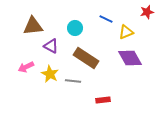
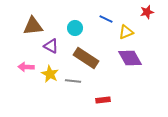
pink arrow: rotated 28 degrees clockwise
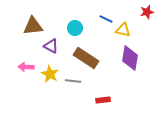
yellow triangle: moved 3 px left, 2 px up; rotated 35 degrees clockwise
purple diamond: rotated 40 degrees clockwise
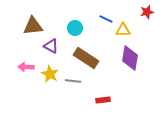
yellow triangle: rotated 14 degrees counterclockwise
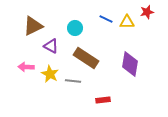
brown triangle: rotated 20 degrees counterclockwise
yellow triangle: moved 4 px right, 8 px up
purple diamond: moved 6 px down
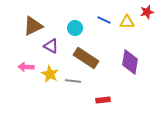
blue line: moved 2 px left, 1 px down
purple diamond: moved 2 px up
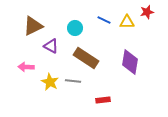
yellow star: moved 8 px down
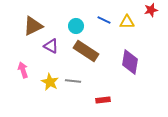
red star: moved 4 px right, 2 px up
cyan circle: moved 1 px right, 2 px up
brown rectangle: moved 7 px up
pink arrow: moved 3 px left, 3 px down; rotated 70 degrees clockwise
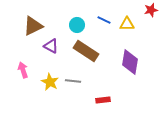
yellow triangle: moved 2 px down
cyan circle: moved 1 px right, 1 px up
